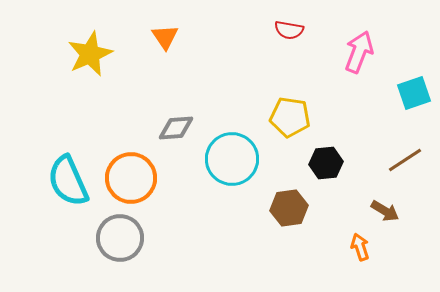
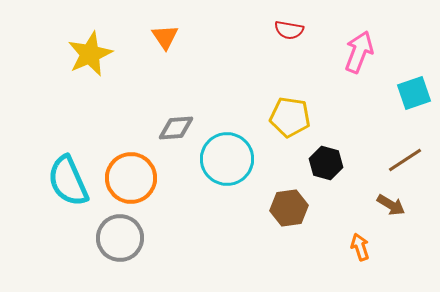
cyan circle: moved 5 px left
black hexagon: rotated 20 degrees clockwise
brown arrow: moved 6 px right, 6 px up
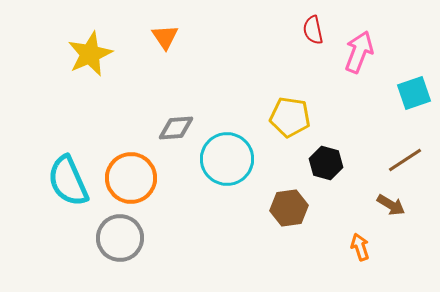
red semicircle: moved 24 px right; rotated 68 degrees clockwise
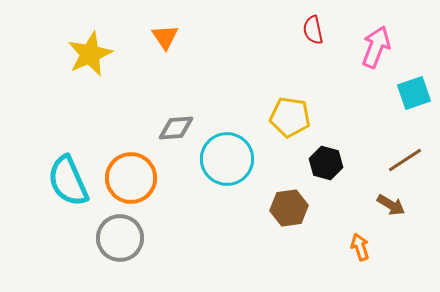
pink arrow: moved 17 px right, 5 px up
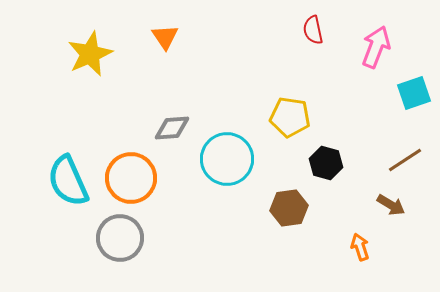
gray diamond: moved 4 px left
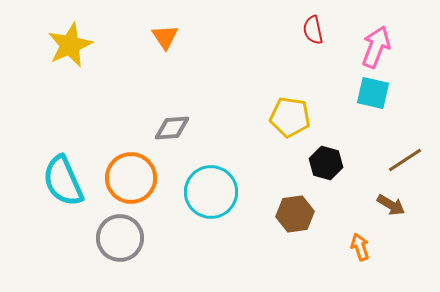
yellow star: moved 20 px left, 9 px up
cyan square: moved 41 px left; rotated 32 degrees clockwise
cyan circle: moved 16 px left, 33 px down
cyan semicircle: moved 5 px left
brown hexagon: moved 6 px right, 6 px down
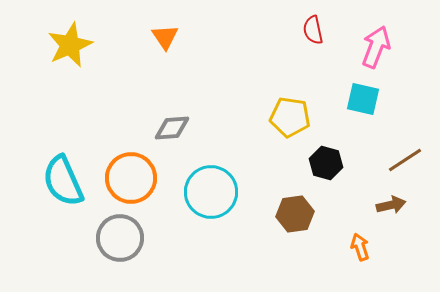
cyan square: moved 10 px left, 6 px down
brown arrow: rotated 44 degrees counterclockwise
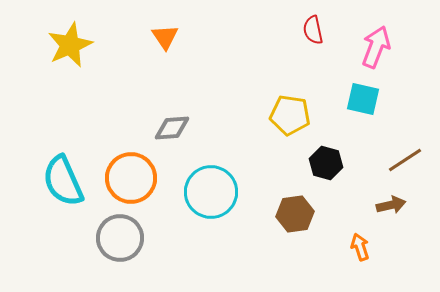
yellow pentagon: moved 2 px up
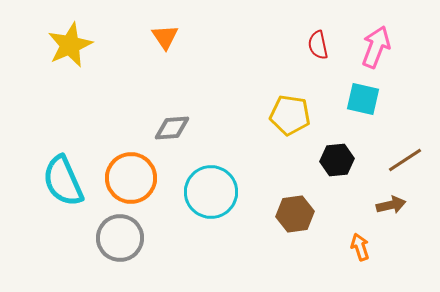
red semicircle: moved 5 px right, 15 px down
black hexagon: moved 11 px right, 3 px up; rotated 20 degrees counterclockwise
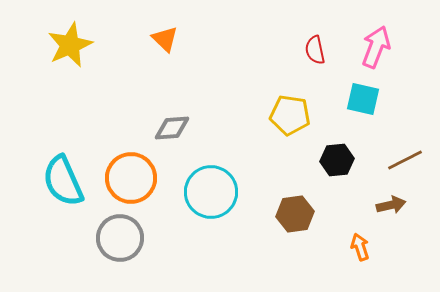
orange triangle: moved 2 px down; rotated 12 degrees counterclockwise
red semicircle: moved 3 px left, 5 px down
brown line: rotated 6 degrees clockwise
